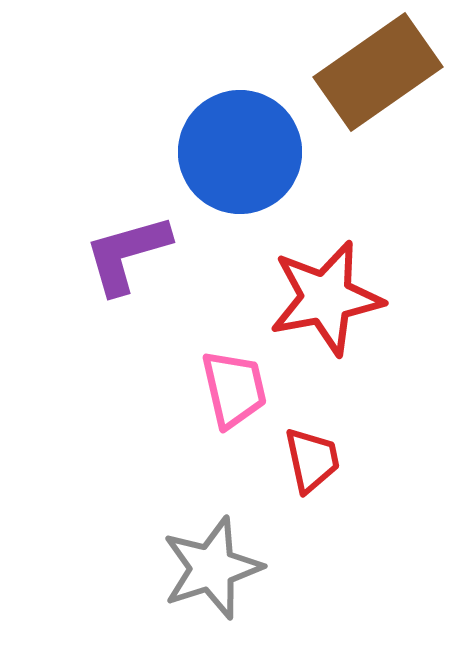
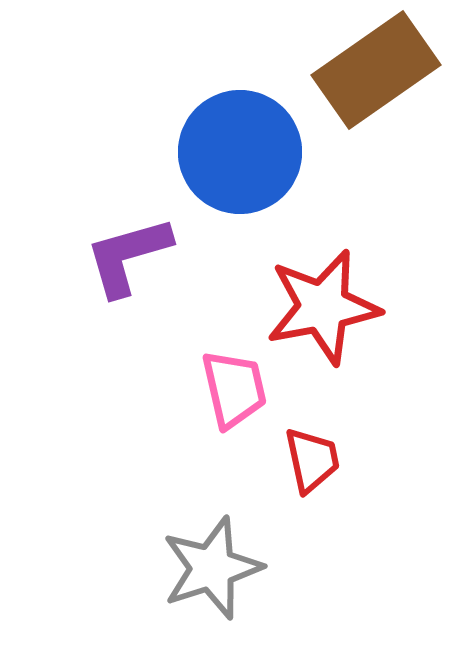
brown rectangle: moved 2 px left, 2 px up
purple L-shape: moved 1 px right, 2 px down
red star: moved 3 px left, 9 px down
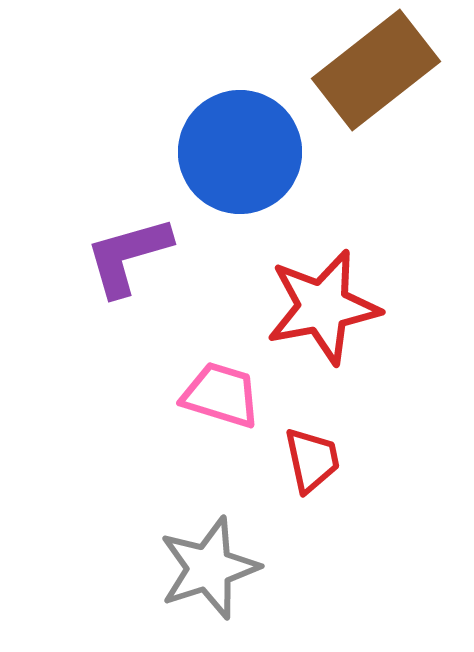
brown rectangle: rotated 3 degrees counterclockwise
pink trapezoid: moved 13 px left, 6 px down; rotated 60 degrees counterclockwise
gray star: moved 3 px left
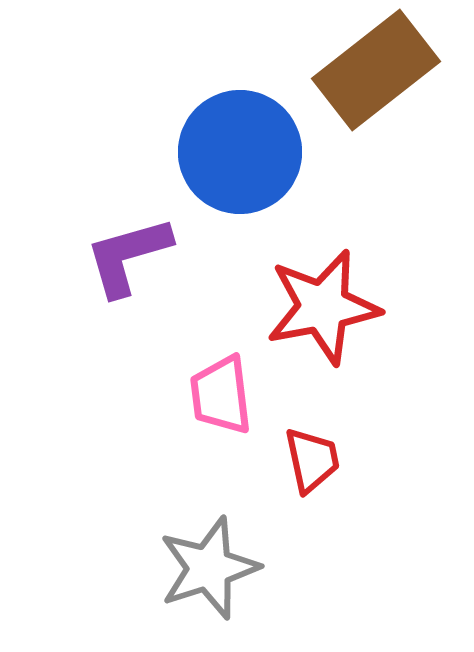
pink trapezoid: rotated 114 degrees counterclockwise
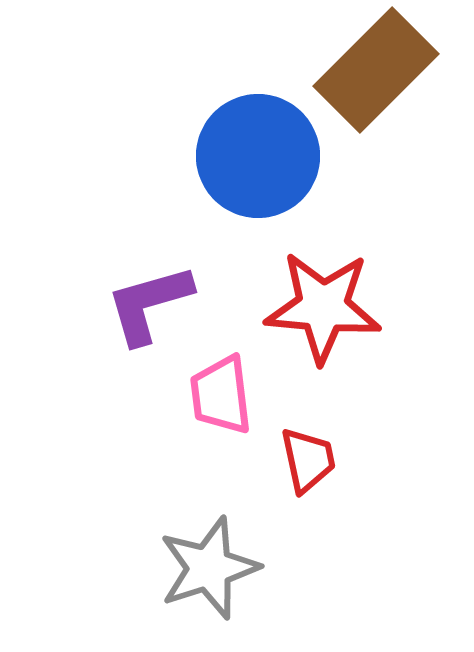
brown rectangle: rotated 7 degrees counterclockwise
blue circle: moved 18 px right, 4 px down
purple L-shape: moved 21 px right, 48 px down
red star: rotated 16 degrees clockwise
red trapezoid: moved 4 px left
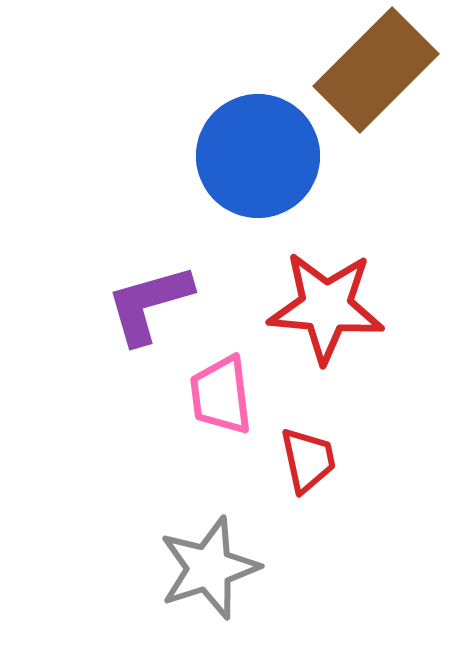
red star: moved 3 px right
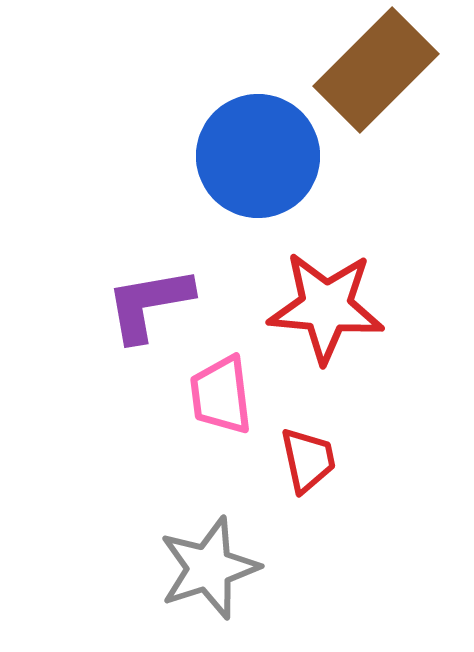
purple L-shape: rotated 6 degrees clockwise
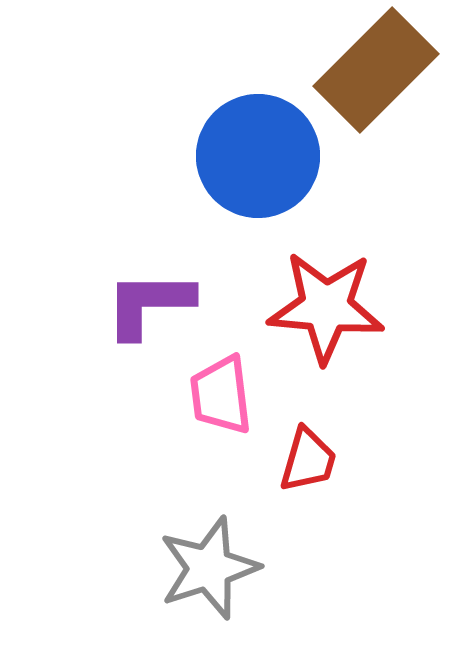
purple L-shape: rotated 10 degrees clockwise
red trapezoid: rotated 28 degrees clockwise
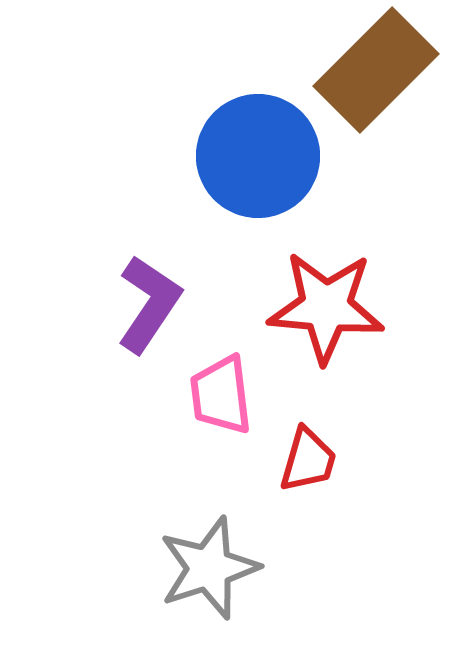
purple L-shape: rotated 124 degrees clockwise
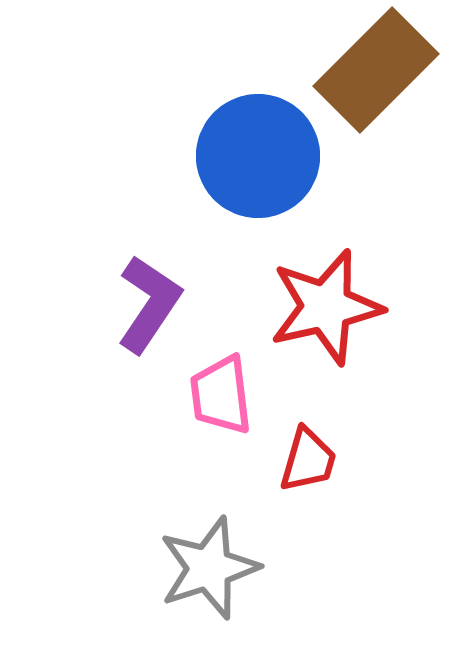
red star: rotated 18 degrees counterclockwise
